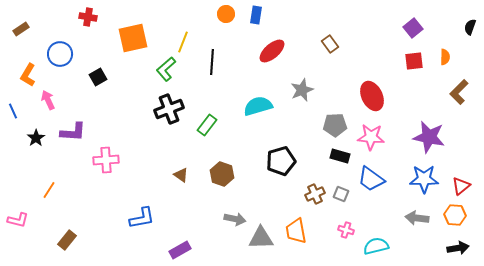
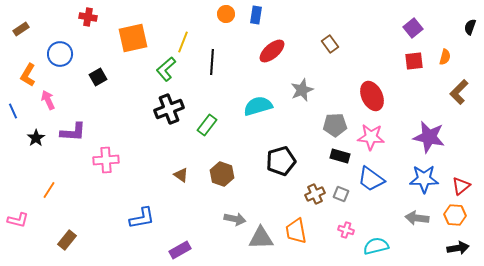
orange semicircle at (445, 57): rotated 14 degrees clockwise
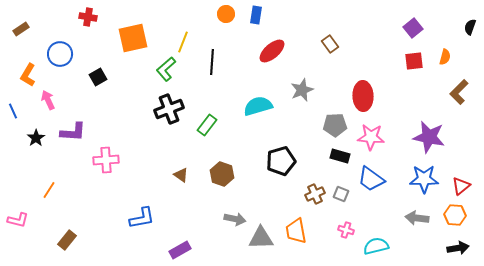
red ellipse at (372, 96): moved 9 px left; rotated 24 degrees clockwise
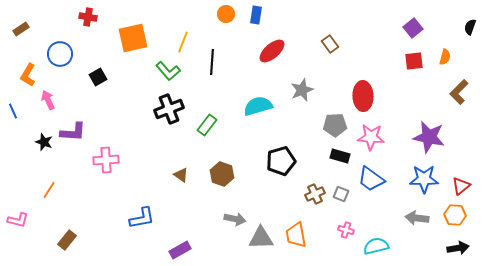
green L-shape at (166, 69): moved 2 px right, 2 px down; rotated 90 degrees counterclockwise
black star at (36, 138): moved 8 px right, 4 px down; rotated 18 degrees counterclockwise
orange trapezoid at (296, 231): moved 4 px down
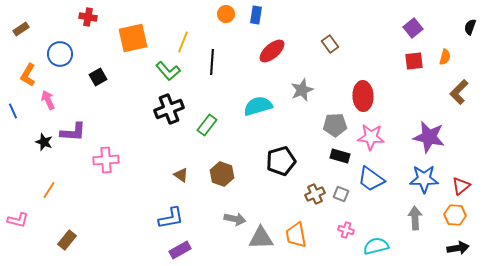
blue L-shape at (142, 218): moved 29 px right
gray arrow at (417, 218): moved 2 px left; rotated 80 degrees clockwise
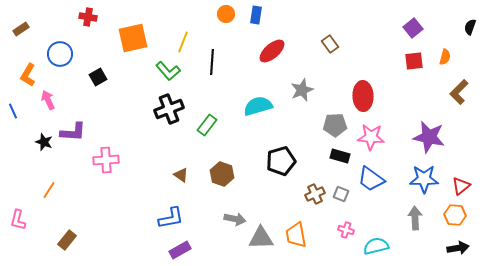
pink L-shape at (18, 220): rotated 90 degrees clockwise
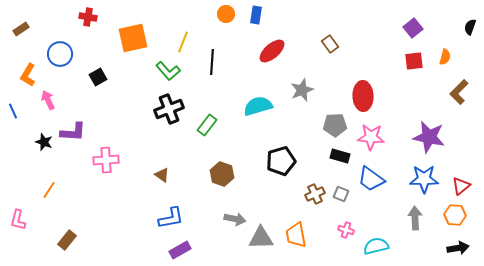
brown triangle at (181, 175): moved 19 px left
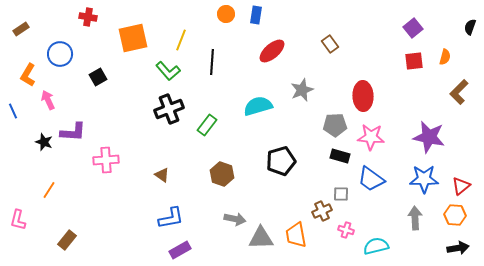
yellow line at (183, 42): moved 2 px left, 2 px up
brown cross at (315, 194): moved 7 px right, 17 px down
gray square at (341, 194): rotated 21 degrees counterclockwise
